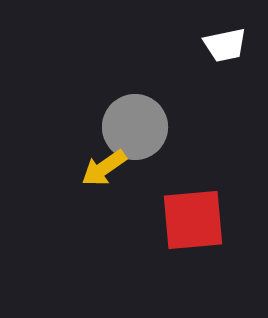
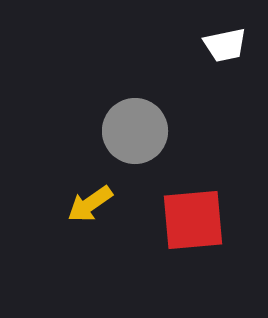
gray circle: moved 4 px down
yellow arrow: moved 14 px left, 36 px down
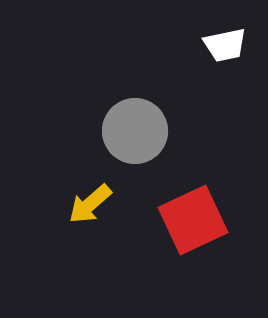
yellow arrow: rotated 6 degrees counterclockwise
red square: rotated 20 degrees counterclockwise
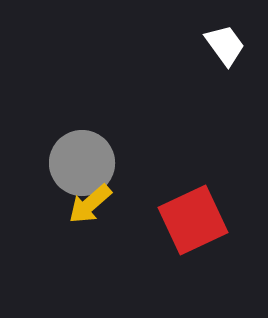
white trapezoid: rotated 114 degrees counterclockwise
gray circle: moved 53 px left, 32 px down
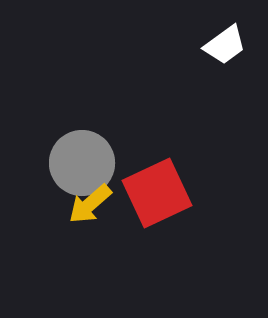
white trapezoid: rotated 90 degrees clockwise
red square: moved 36 px left, 27 px up
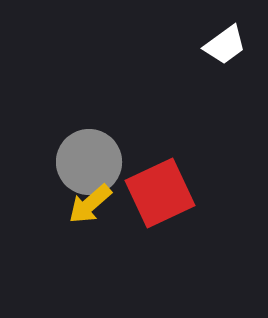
gray circle: moved 7 px right, 1 px up
red square: moved 3 px right
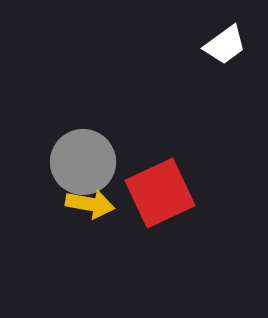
gray circle: moved 6 px left
yellow arrow: rotated 129 degrees counterclockwise
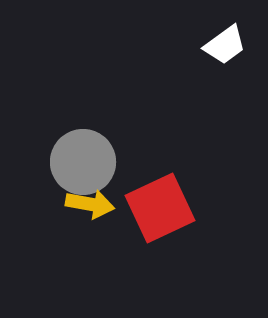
red square: moved 15 px down
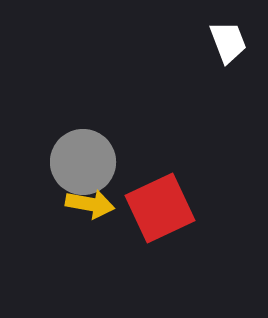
white trapezoid: moved 3 px right, 3 px up; rotated 75 degrees counterclockwise
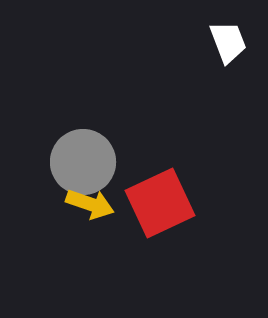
yellow arrow: rotated 9 degrees clockwise
red square: moved 5 px up
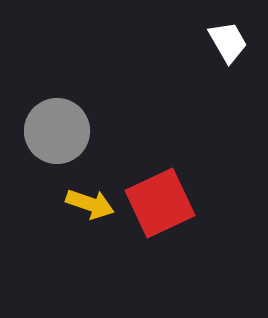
white trapezoid: rotated 9 degrees counterclockwise
gray circle: moved 26 px left, 31 px up
